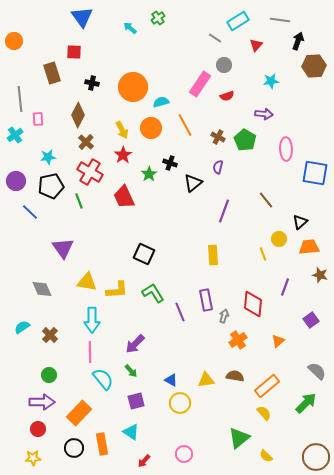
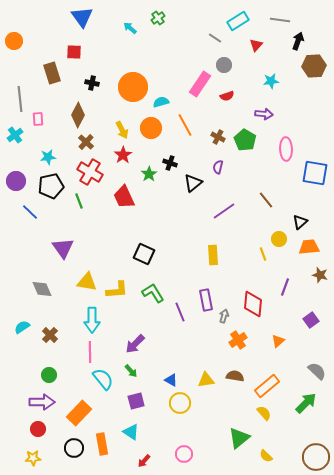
purple line at (224, 211): rotated 35 degrees clockwise
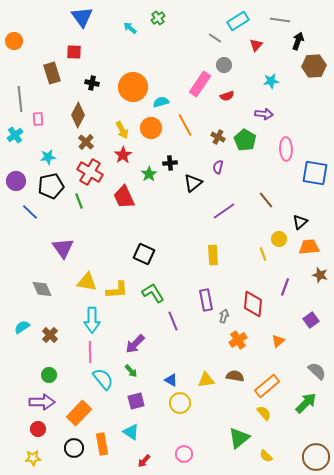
black cross at (170, 163): rotated 24 degrees counterclockwise
purple line at (180, 312): moved 7 px left, 9 px down
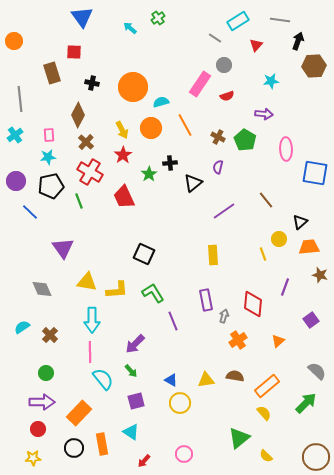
pink rectangle at (38, 119): moved 11 px right, 16 px down
green circle at (49, 375): moved 3 px left, 2 px up
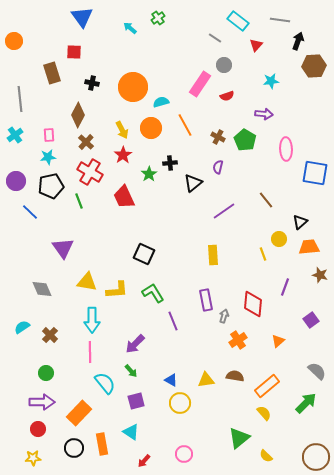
cyan rectangle at (238, 21): rotated 70 degrees clockwise
cyan semicircle at (103, 379): moved 2 px right, 4 px down
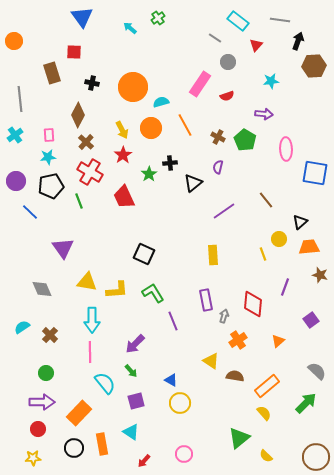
gray circle at (224, 65): moved 4 px right, 3 px up
yellow triangle at (206, 380): moved 5 px right, 19 px up; rotated 42 degrees clockwise
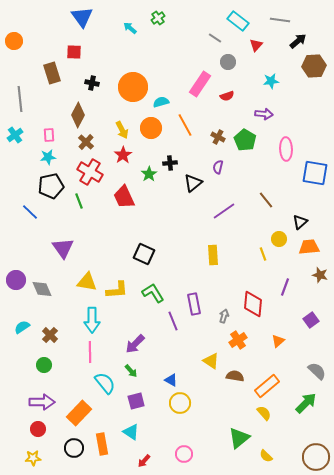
black arrow at (298, 41): rotated 30 degrees clockwise
purple circle at (16, 181): moved 99 px down
purple rectangle at (206, 300): moved 12 px left, 4 px down
green circle at (46, 373): moved 2 px left, 8 px up
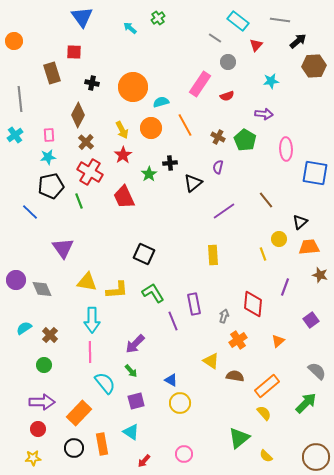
cyan semicircle at (22, 327): moved 2 px right, 1 px down
